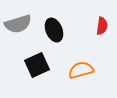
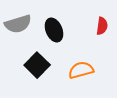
black square: rotated 20 degrees counterclockwise
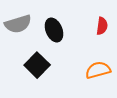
orange semicircle: moved 17 px right
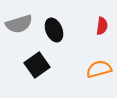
gray semicircle: moved 1 px right
black square: rotated 10 degrees clockwise
orange semicircle: moved 1 px right, 1 px up
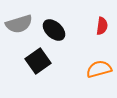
black ellipse: rotated 25 degrees counterclockwise
black square: moved 1 px right, 4 px up
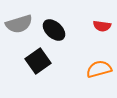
red semicircle: rotated 90 degrees clockwise
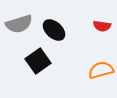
orange semicircle: moved 2 px right, 1 px down
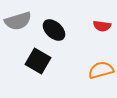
gray semicircle: moved 1 px left, 3 px up
black square: rotated 25 degrees counterclockwise
